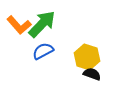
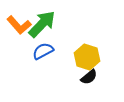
black semicircle: moved 3 px left, 3 px down; rotated 120 degrees clockwise
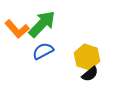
orange L-shape: moved 2 px left, 4 px down
black semicircle: moved 1 px right, 3 px up
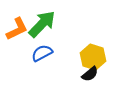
orange L-shape: rotated 75 degrees counterclockwise
blue semicircle: moved 1 px left, 2 px down
yellow hexagon: moved 6 px right
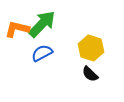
orange L-shape: rotated 140 degrees counterclockwise
yellow hexagon: moved 2 px left, 9 px up
black semicircle: rotated 84 degrees clockwise
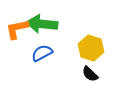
green arrow: rotated 128 degrees counterclockwise
orange L-shape: rotated 25 degrees counterclockwise
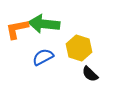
green arrow: moved 2 px right
yellow hexagon: moved 12 px left
blue semicircle: moved 1 px right, 4 px down
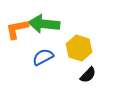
black semicircle: moved 2 px left, 1 px down; rotated 90 degrees counterclockwise
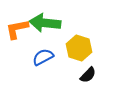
green arrow: moved 1 px right, 1 px up
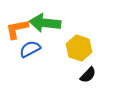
blue semicircle: moved 13 px left, 8 px up
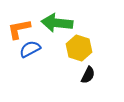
green arrow: moved 12 px right
orange L-shape: moved 2 px right
black semicircle: rotated 18 degrees counterclockwise
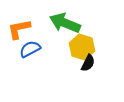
green arrow: moved 8 px right; rotated 16 degrees clockwise
yellow hexagon: moved 3 px right, 1 px up
black semicircle: moved 12 px up
